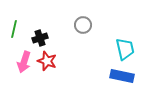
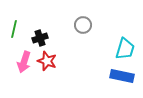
cyan trapezoid: rotated 30 degrees clockwise
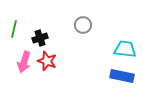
cyan trapezoid: rotated 100 degrees counterclockwise
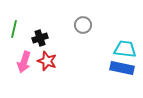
blue rectangle: moved 8 px up
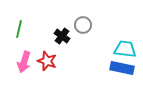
green line: moved 5 px right
black cross: moved 22 px right, 2 px up; rotated 35 degrees counterclockwise
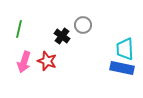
cyan trapezoid: rotated 100 degrees counterclockwise
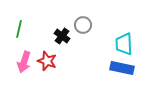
cyan trapezoid: moved 1 px left, 5 px up
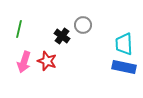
blue rectangle: moved 2 px right, 1 px up
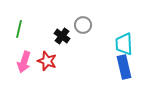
blue rectangle: rotated 65 degrees clockwise
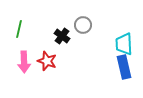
pink arrow: rotated 20 degrees counterclockwise
